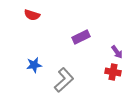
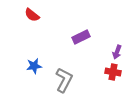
red semicircle: rotated 21 degrees clockwise
purple arrow: rotated 56 degrees clockwise
blue star: moved 1 px down
gray L-shape: rotated 20 degrees counterclockwise
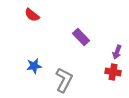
purple rectangle: rotated 72 degrees clockwise
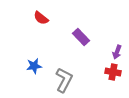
red semicircle: moved 9 px right, 3 px down
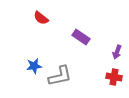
purple rectangle: rotated 12 degrees counterclockwise
red cross: moved 1 px right, 5 px down
gray L-shape: moved 4 px left, 4 px up; rotated 50 degrees clockwise
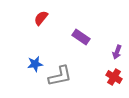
red semicircle: rotated 91 degrees clockwise
blue star: moved 1 px right, 2 px up
red cross: rotated 21 degrees clockwise
